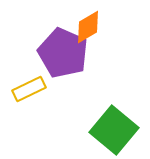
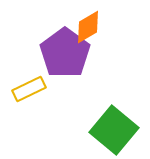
purple pentagon: moved 2 px right; rotated 12 degrees clockwise
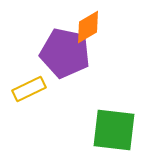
purple pentagon: rotated 24 degrees counterclockwise
green square: rotated 33 degrees counterclockwise
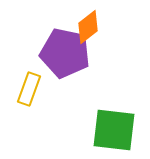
orange diamond: rotated 8 degrees counterclockwise
yellow rectangle: rotated 44 degrees counterclockwise
